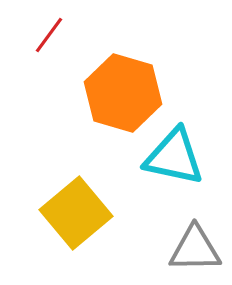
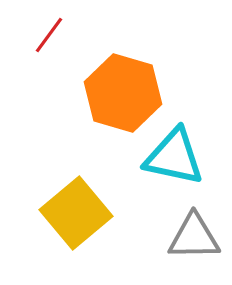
gray triangle: moved 1 px left, 12 px up
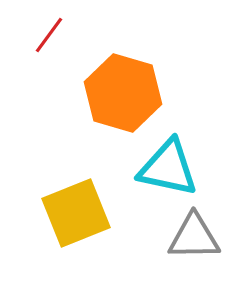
cyan triangle: moved 6 px left, 11 px down
yellow square: rotated 18 degrees clockwise
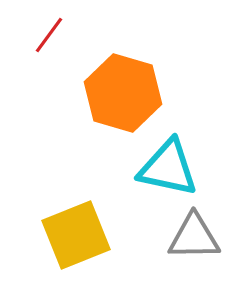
yellow square: moved 22 px down
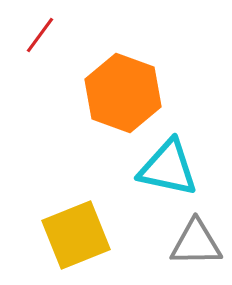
red line: moved 9 px left
orange hexagon: rotated 4 degrees clockwise
gray triangle: moved 2 px right, 6 px down
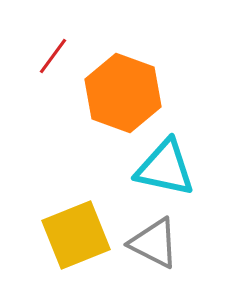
red line: moved 13 px right, 21 px down
cyan triangle: moved 3 px left
gray triangle: moved 42 px left; rotated 28 degrees clockwise
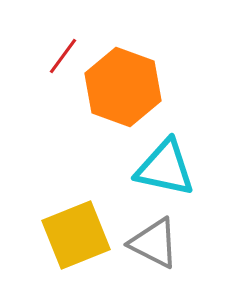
red line: moved 10 px right
orange hexagon: moved 6 px up
